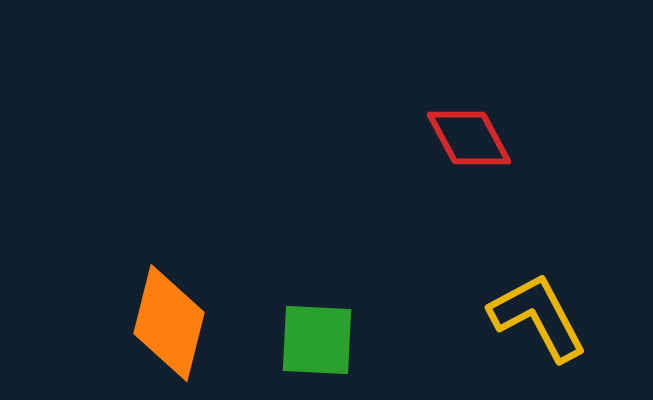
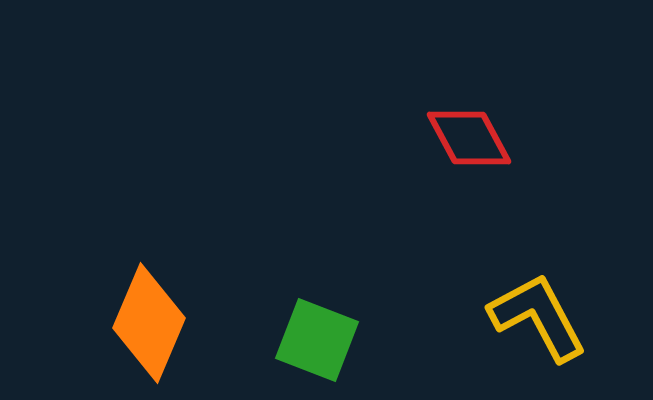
orange diamond: moved 20 px left; rotated 9 degrees clockwise
green square: rotated 18 degrees clockwise
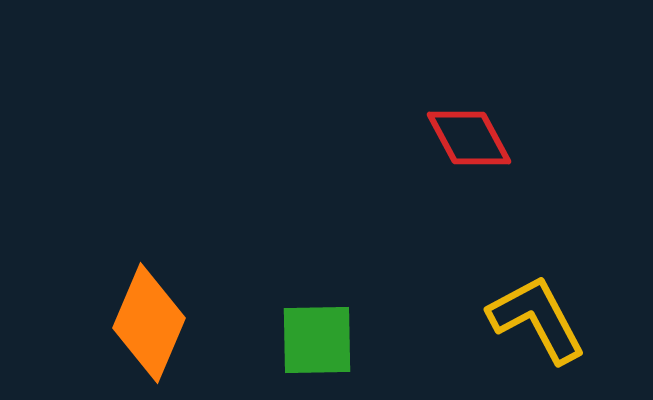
yellow L-shape: moved 1 px left, 2 px down
green square: rotated 22 degrees counterclockwise
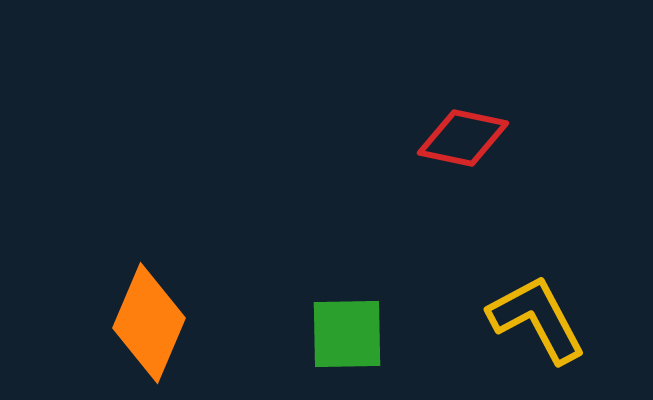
red diamond: moved 6 px left; rotated 50 degrees counterclockwise
green square: moved 30 px right, 6 px up
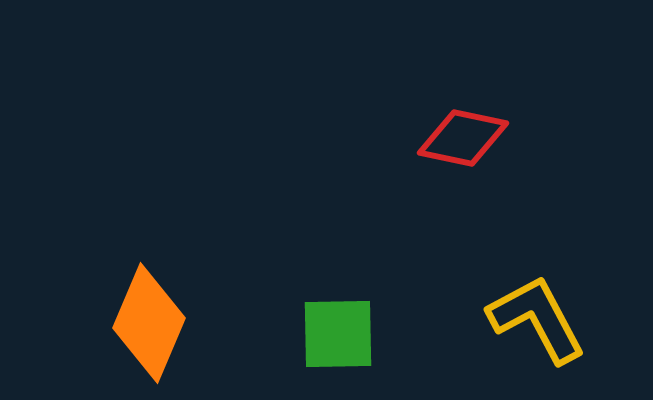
green square: moved 9 px left
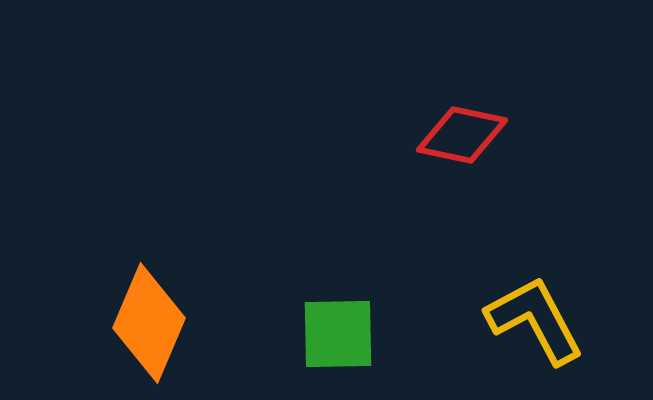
red diamond: moved 1 px left, 3 px up
yellow L-shape: moved 2 px left, 1 px down
